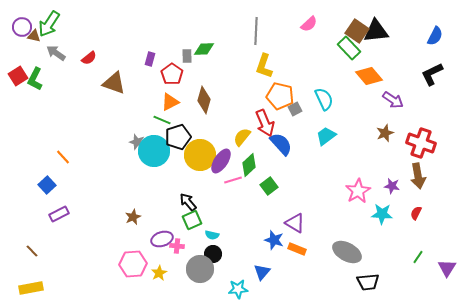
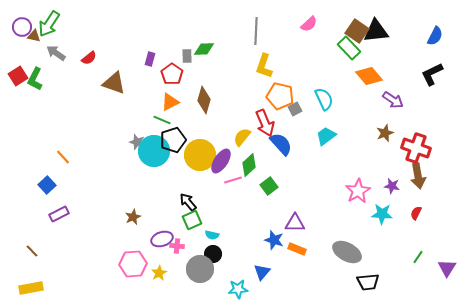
black pentagon at (178, 137): moved 5 px left, 3 px down
red cross at (421, 143): moved 5 px left, 5 px down
purple triangle at (295, 223): rotated 30 degrees counterclockwise
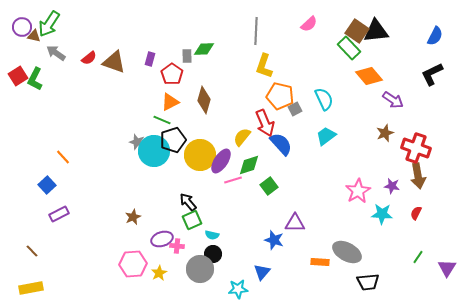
brown triangle at (114, 83): moved 21 px up
green diamond at (249, 165): rotated 25 degrees clockwise
orange rectangle at (297, 249): moved 23 px right, 13 px down; rotated 18 degrees counterclockwise
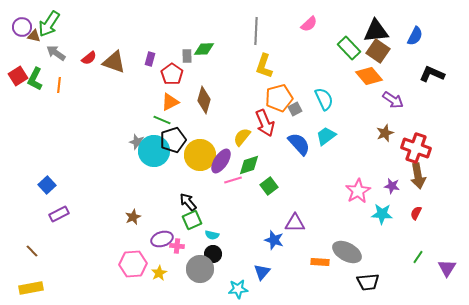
brown square at (357, 31): moved 21 px right, 20 px down
blue semicircle at (435, 36): moved 20 px left
black L-shape at (432, 74): rotated 50 degrees clockwise
orange pentagon at (280, 96): moved 1 px left, 2 px down; rotated 28 degrees counterclockwise
blue semicircle at (281, 144): moved 18 px right
orange line at (63, 157): moved 4 px left, 72 px up; rotated 49 degrees clockwise
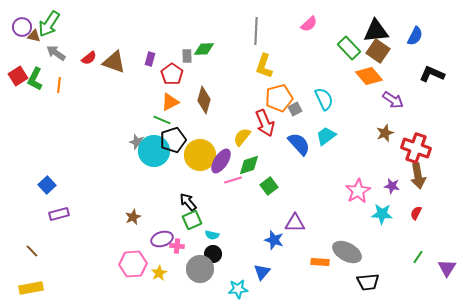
purple rectangle at (59, 214): rotated 12 degrees clockwise
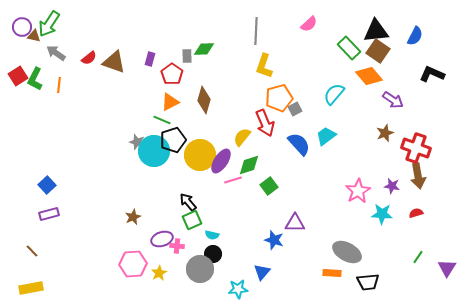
cyan semicircle at (324, 99): moved 10 px right, 5 px up; rotated 115 degrees counterclockwise
red semicircle at (416, 213): rotated 48 degrees clockwise
purple rectangle at (59, 214): moved 10 px left
orange rectangle at (320, 262): moved 12 px right, 11 px down
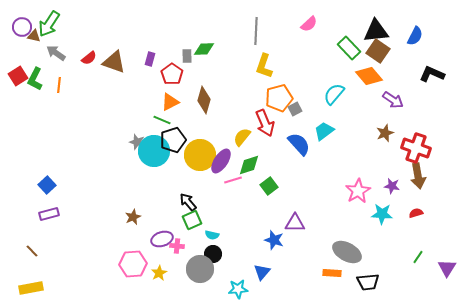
cyan trapezoid at (326, 136): moved 2 px left, 5 px up
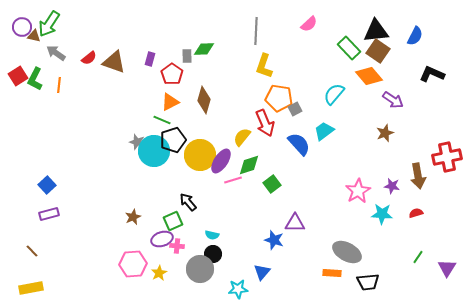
orange pentagon at (279, 98): rotated 24 degrees clockwise
red cross at (416, 148): moved 31 px right, 9 px down; rotated 32 degrees counterclockwise
green square at (269, 186): moved 3 px right, 2 px up
green square at (192, 220): moved 19 px left, 1 px down
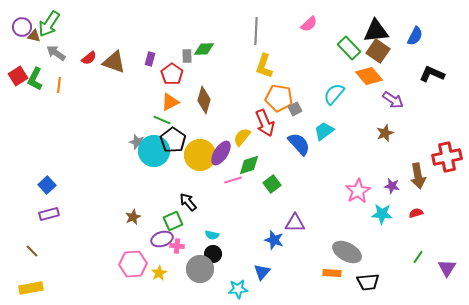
black pentagon at (173, 140): rotated 20 degrees counterclockwise
purple ellipse at (221, 161): moved 8 px up
